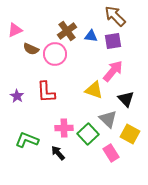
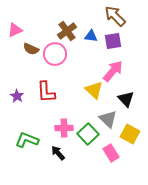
yellow triangle: rotated 24 degrees clockwise
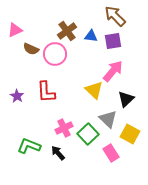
black triangle: rotated 30 degrees clockwise
pink cross: rotated 24 degrees counterclockwise
green L-shape: moved 2 px right, 6 px down
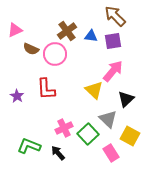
red L-shape: moved 3 px up
yellow square: moved 2 px down
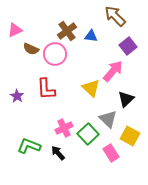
purple square: moved 15 px right, 5 px down; rotated 30 degrees counterclockwise
yellow triangle: moved 3 px left, 2 px up
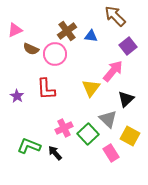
yellow triangle: rotated 24 degrees clockwise
black arrow: moved 3 px left
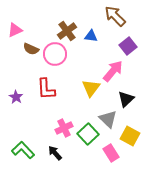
purple star: moved 1 px left, 1 px down
green L-shape: moved 6 px left, 4 px down; rotated 25 degrees clockwise
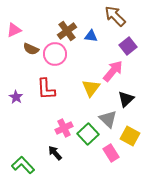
pink triangle: moved 1 px left
green L-shape: moved 15 px down
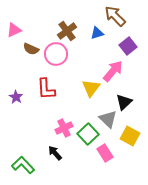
blue triangle: moved 6 px right, 3 px up; rotated 24 degrees counterclockwise
pink circle: moved 1 px right
black triangle: moved 2 px left, 3 px down
pink rectangle: moved 6 px left
